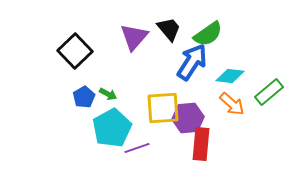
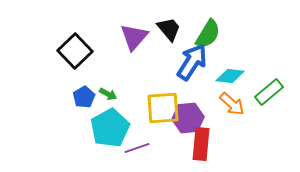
green semicircle: rotated 24 degrees counterclockwise
cyan pentagon: moved 2 px left
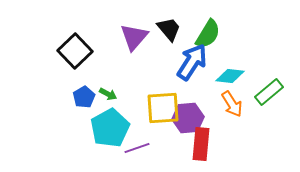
orange arrow: rotated 16 degrees clockwise
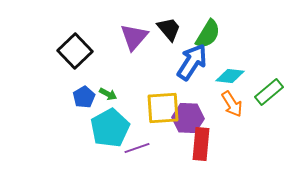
purple hexagon: rotated 8 degrees clockwise
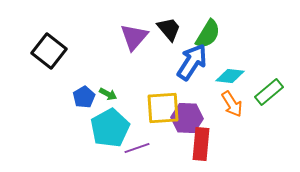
black square: moved 26 px left; rotated 8 degrees counterclockwise
purple hexagon: moved 1 px left
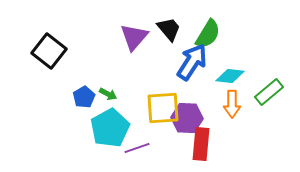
orange arrow: rotated 32 degrees clockwise
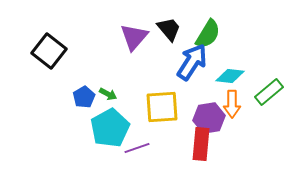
yellow square: moved 1 px left, 1 px up
purple hexagon: moved 22 px right; rotated 12 degrees counterclockwise
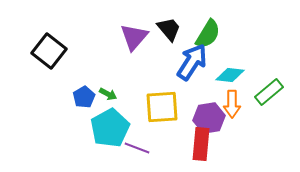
cyan diamond: moved 1 px up
purple line: rotated 40 degrees clockwise
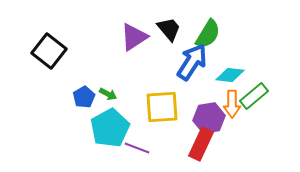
purple triangle: rotated 16 degrees clockwise
green rectangle: moved 15 px left, 4 px down
red rectangle: rotated 20 degrees clockwise
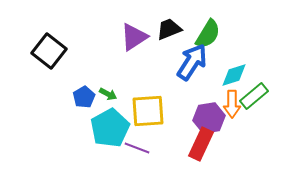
black trapezoid: rotated 72 degrees counterclockwise
cyan diamond: moved 4 px right; rotated 24 degrees counterclockwise
yellow square: moved 14 px left, 4 px down
